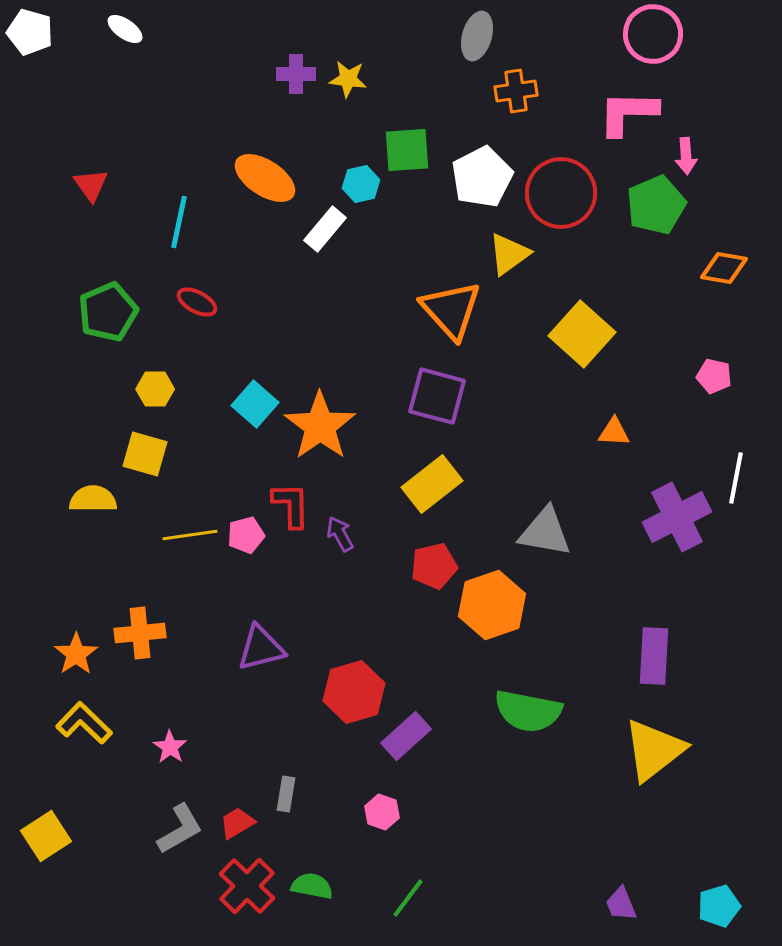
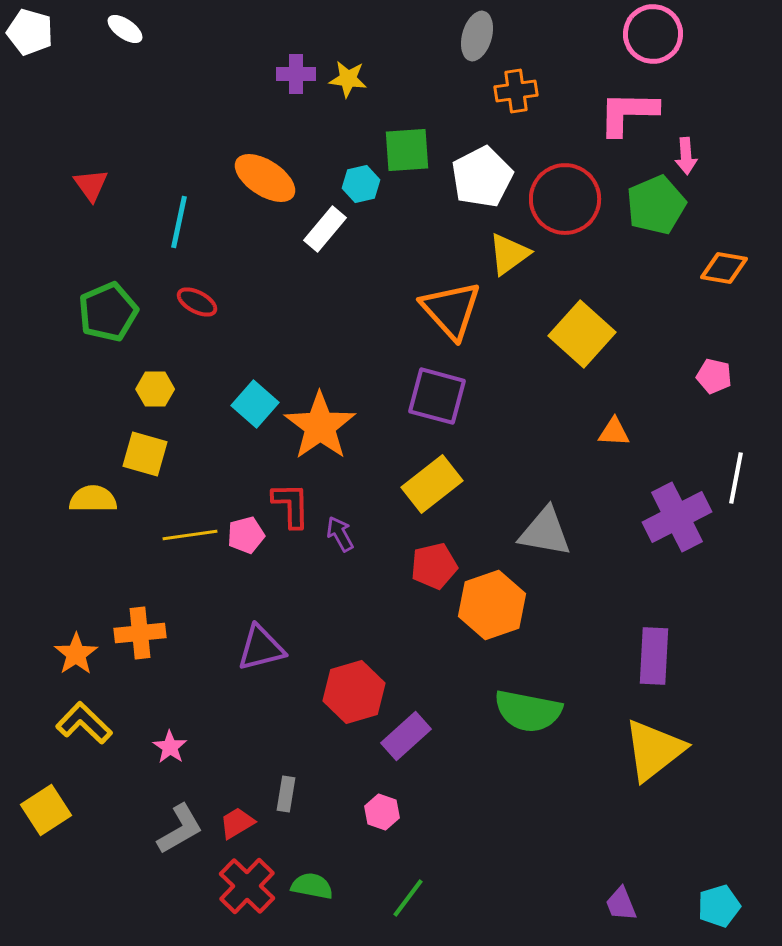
red circle at (561, 193): moved 4 px right, 6 px down
yellow square at (46, 836): moved 26 px up
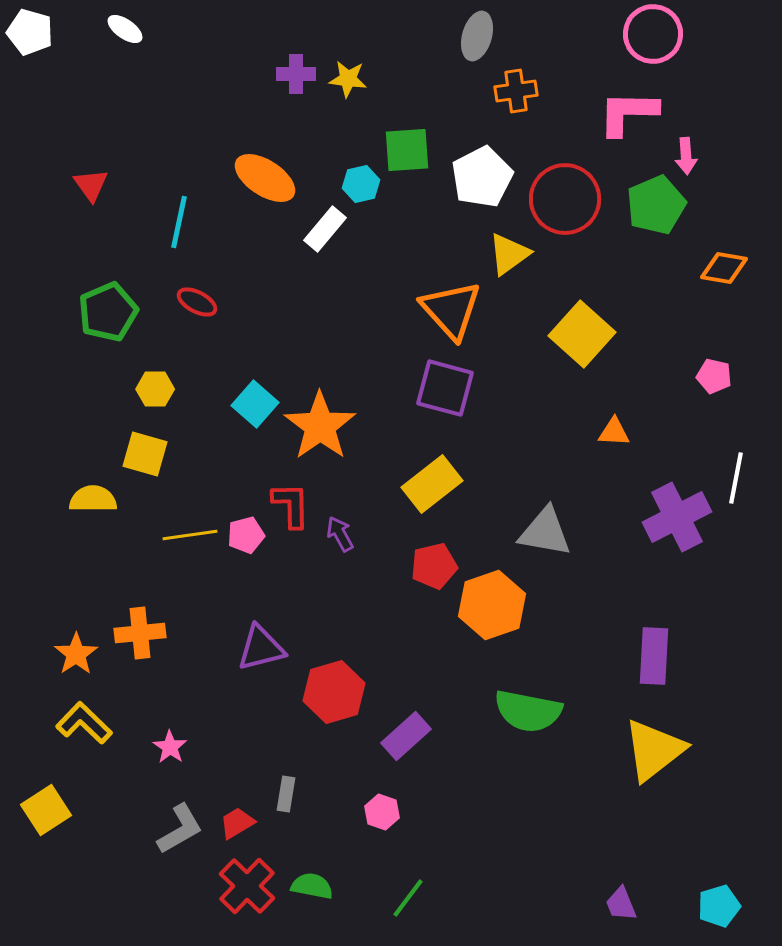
purple square at (437, 396): moved 8 px right, 8 px up
red hexagon at (354, 692): moved 20 px left
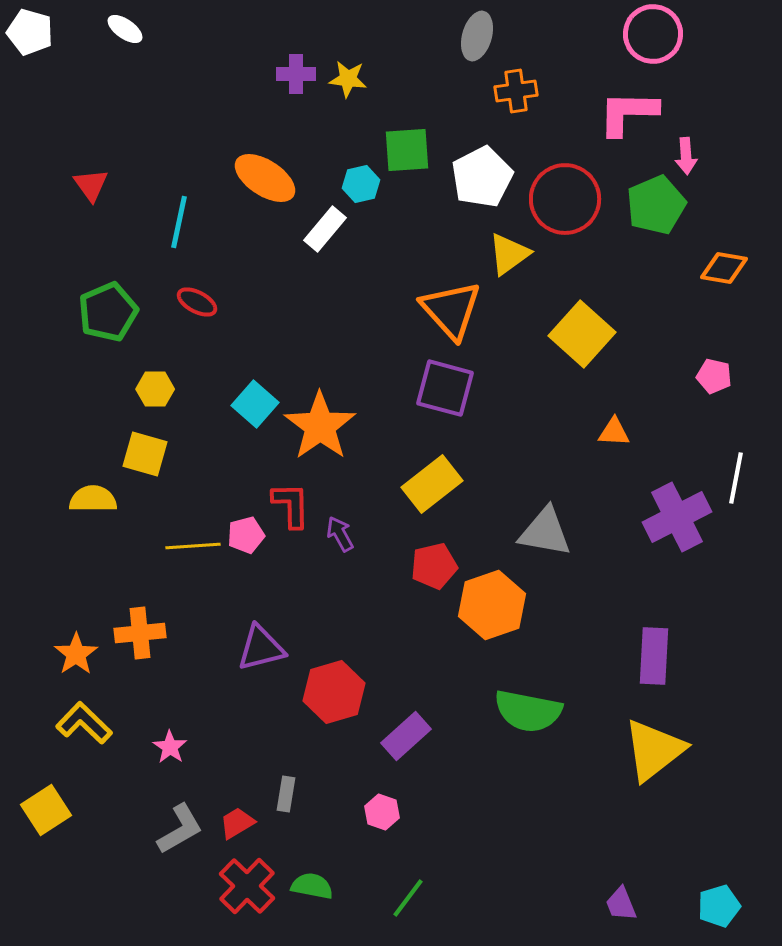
yellow line at (190, 535): moved 3 px right, 11 px down; rotated 4 degrees clockwise
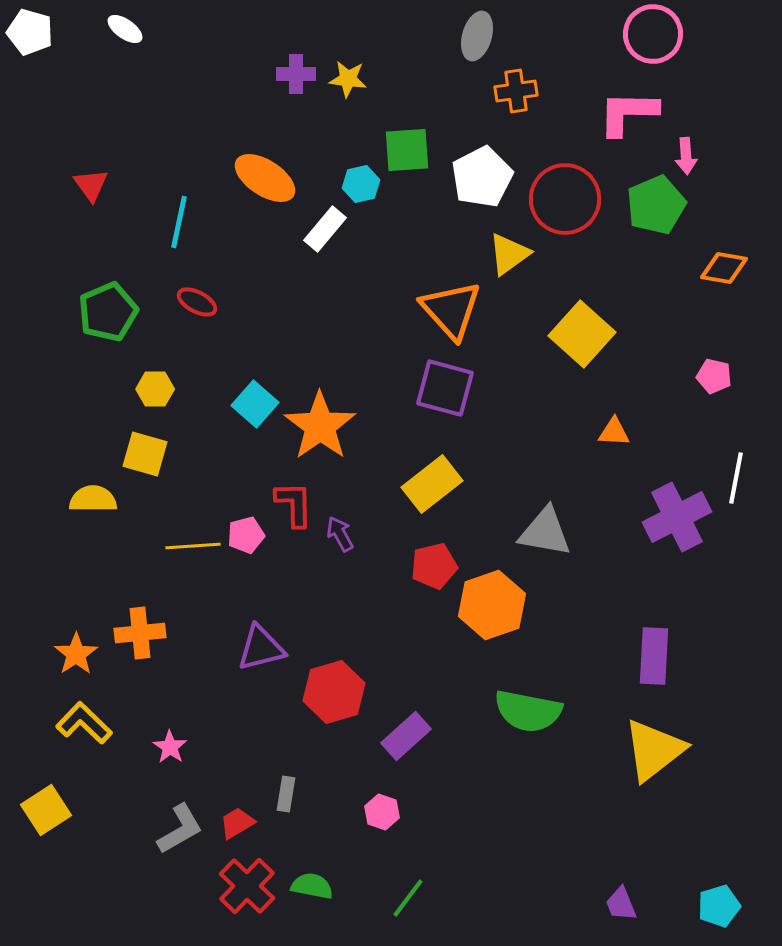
red L-shape at (291, 505): moved 3 px right, 1 px up
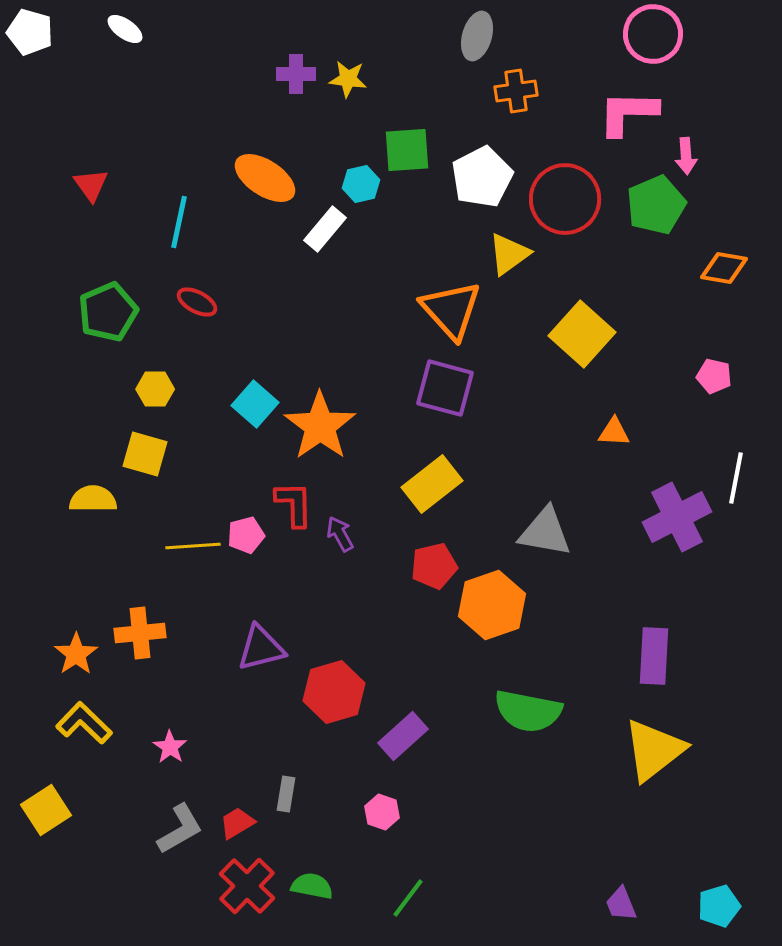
purple rectangle at (406, 736): moved 3 px left
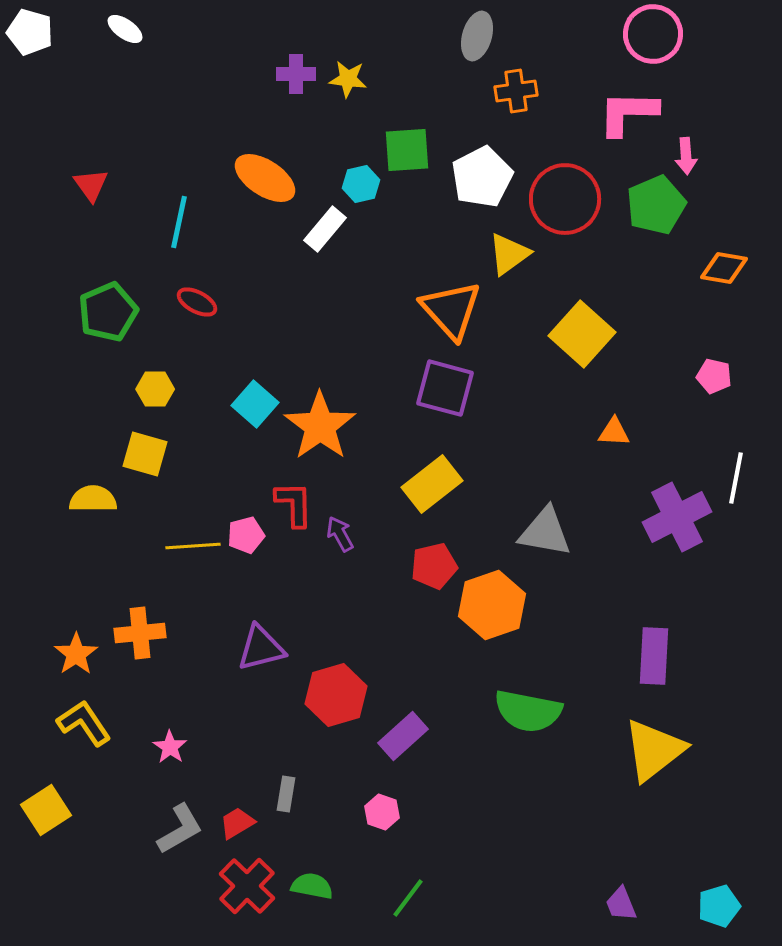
red hexagon at (334, 692): moved 2 px right, 3 px down
yellow L-shape at (84, 723): rotated 12 degrees clockwise
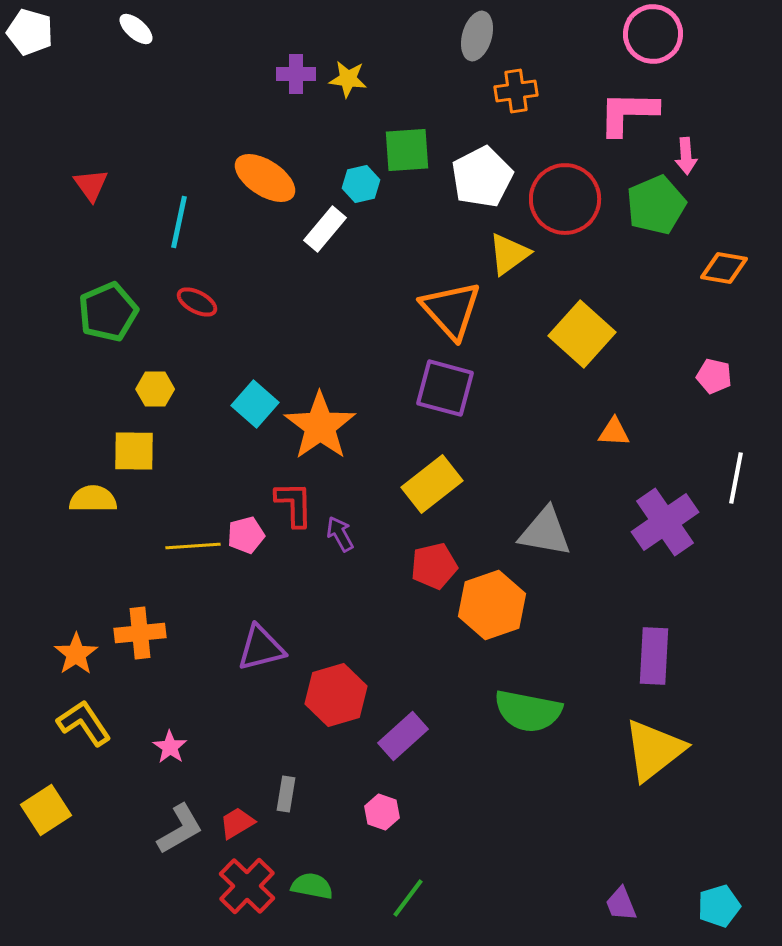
white ellipse at (125, 29): moved 11 px right; rotated 6 degrees clockwise
yellow square at (145, 454): moved 11 px left, 3 px up; rotated 15 degrees counterclockwise
purple cross at (677, 517): moved 12 px left, 5 px down; rotated 8 degrees counterclockwise
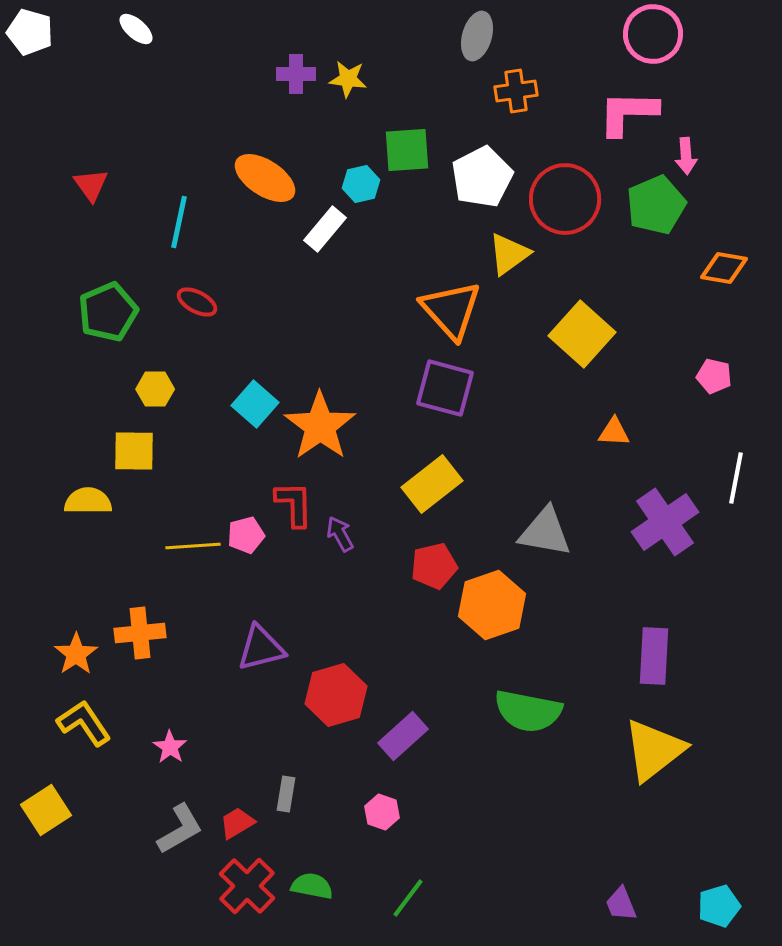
yellow semicircle at (93, 499): moved 5 px left, 2 px down
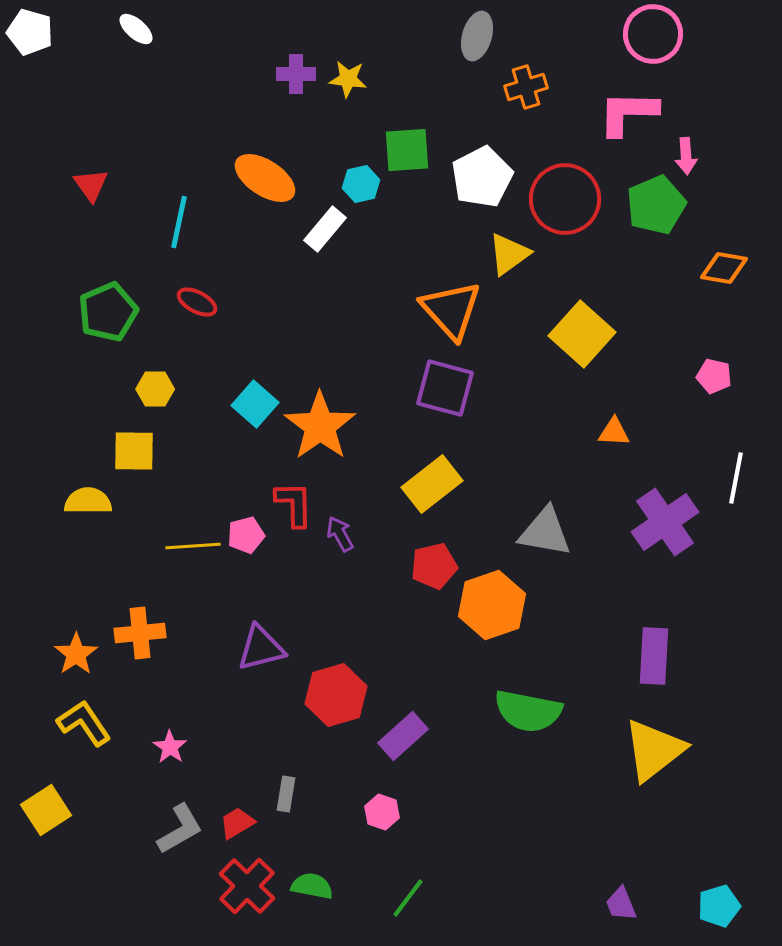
orange cross at (516, 91): moved 10 px right, 4 px up; rotated 9 degrees counterclockwise
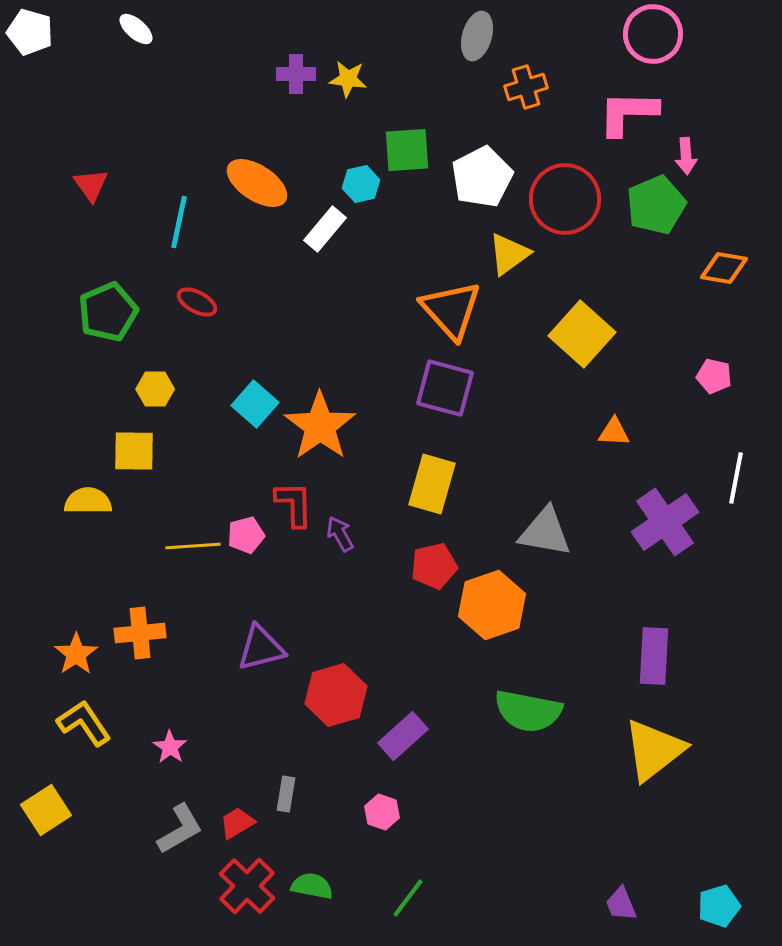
orange ellipse at (265, 178): moved 8 px left, 5 px down
yellow rectangle at (432, 484): rotated 36 degrees counterclockwise
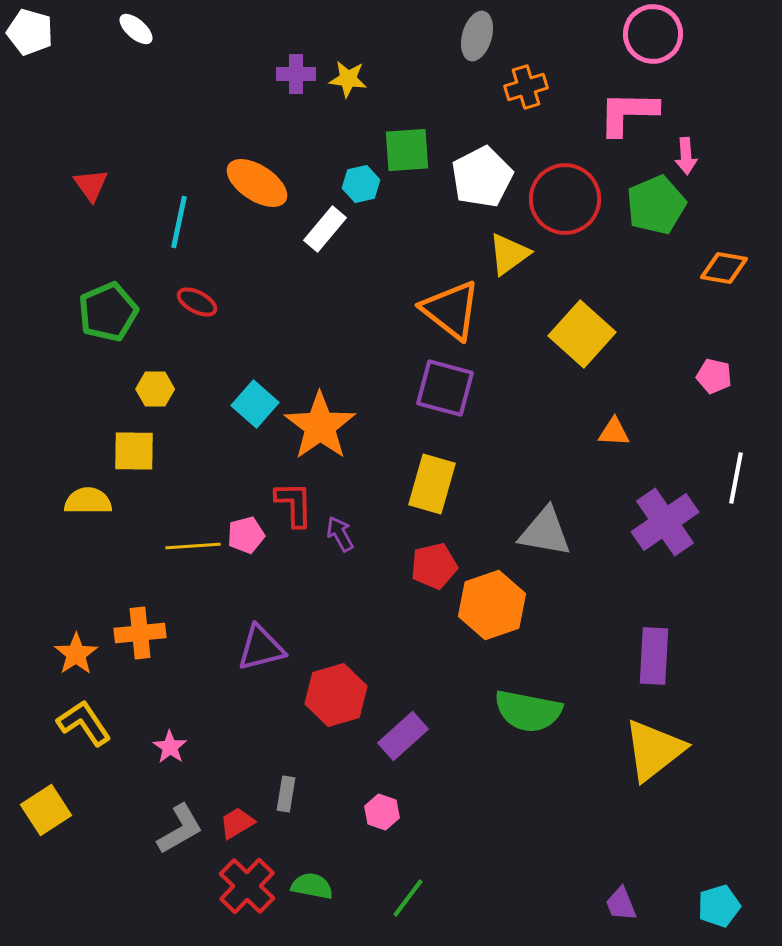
orange triangle at (451, 310): rotated 10 degrees counterclockwise
